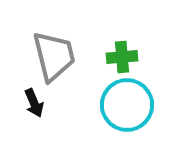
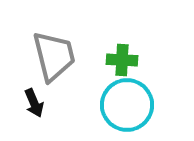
green cross: moved 3 px down; rotated 8 degrees clockwise
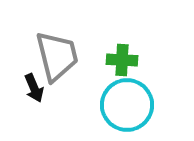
gray trapezoid: moved 3 px right
black arrow: moved 15 px up
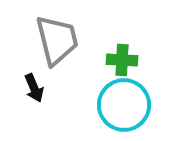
gray trapezoid: moved 16 px up
cyan circle: moved 3 px left
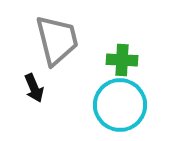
cyan circle: moved 4 px left
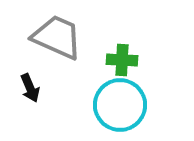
gray trapezoid: moved 3 px up; rotated 52 degrees counterclockwise
black arrow: moved 4 px left
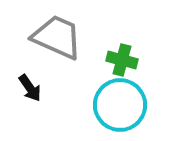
green cross: rotated 12 degrees clockwise
black arrow: rotated 12 degrees counterclockwise
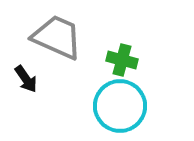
black arrow: moved 4 px left, 9 px up
cyan circle: moved 1 px down
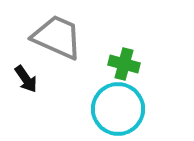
green cross: moved 2 px right, 4 px down
cyan circle: moved 2 px left, 3 px down
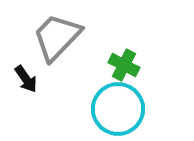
gray trapezoid: rotated 70 degrees counterclockwise
green cross: moved 1 px down; rotated 12 degrees clockwise
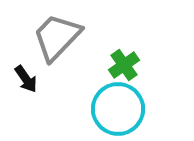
green cross: rotated 28 degrees clockwise
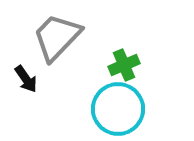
green cross: rotated 12 degrees clockwise
